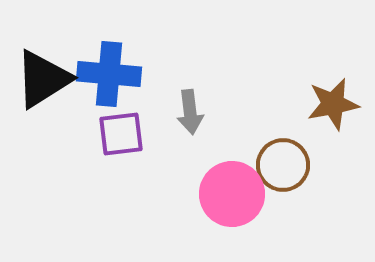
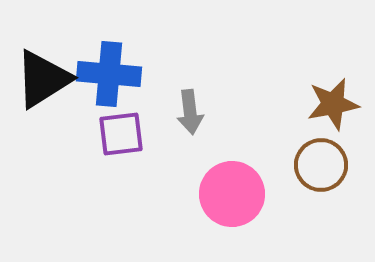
brown circle: moved 38 px right
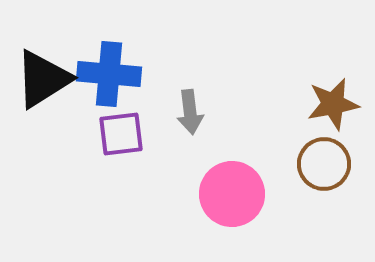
brown circle: moved 3 px right, 1 px up
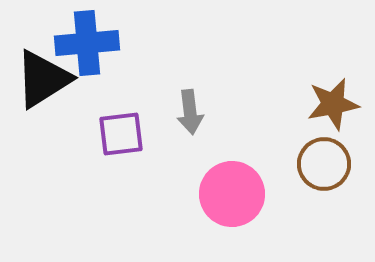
blue cross: moved 22 px left, 31 px up; rotated 10 degrees counterclockwise
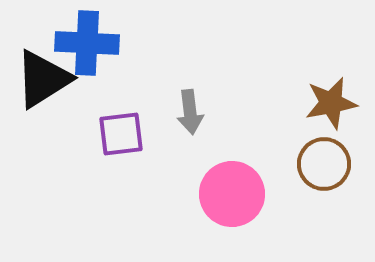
blue cross: rotated 8 degrees clockwise
brown star: moved 2 px left, 1 px up
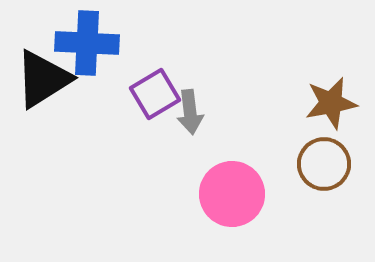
purple square: moved 34 px right, 40 px up; rotated 24 degrees counterclockwise
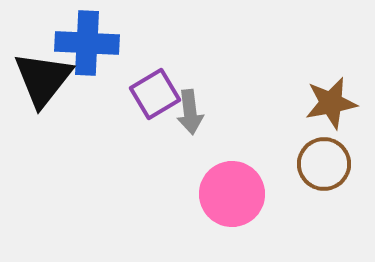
black triangle: rotated 20 degrees counterclockwise
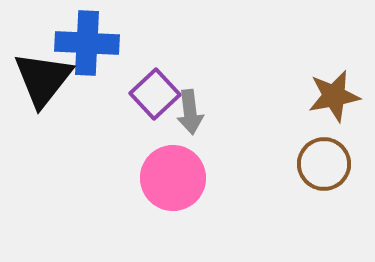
purple square: rotated 12 degrees counterclockwise
brown star: moved 3 px right, 7 px up
pink circle: moved 59 px left, 16 px up
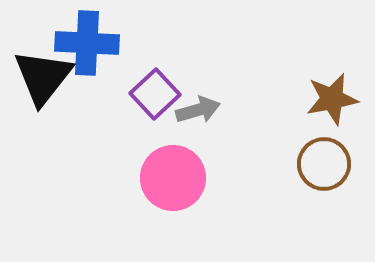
black triangle: moved 2 px up
brown star: moved 2 px left, 3 px down
gray arrow: moved 8 px right, 2 px up; rotated 99 degrees counterclockwise
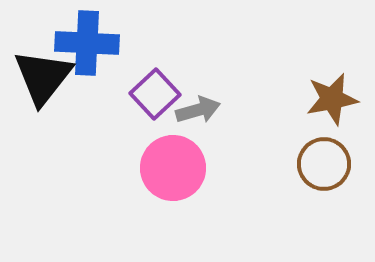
pink circle: moved 10 px up
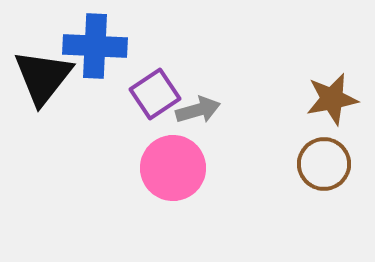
blue cross: moved 8 px right, 3 px down
purple square: rotated 9 degrees clockwise
